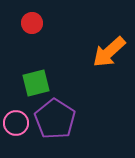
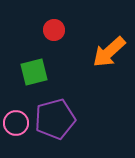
red circle: moved 22 px right, 7 px down
green square: moved 2 px left, 11 px up
purple pentagon: rotated 24 degrees clockwise
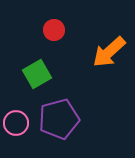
green square: moved 3 px right, 2 px down; rotated 16 degrees counterclockwise
purple pentagon: moved 4 px right
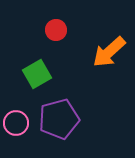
red circle: moved 2 px right
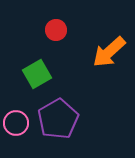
purple pentagon: moved 1 px left; rotated 15 degrees counterclockwise
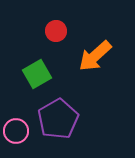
red circle: moved 1 px down
orange arrow: moved 14 px left, 4 px down
pink circle: moved 8 px down
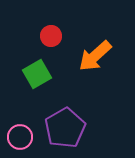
red circle: moved 5 px left, 5 px down
purple pentagon: moved 7 px right, 9 px down
pink circle: moved 4 px right, 6 px down
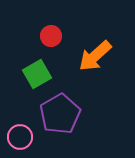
purple pentagon: moved 5 px left, 14 px up
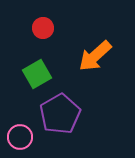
red circle: moved 8 px left, 8 px up
